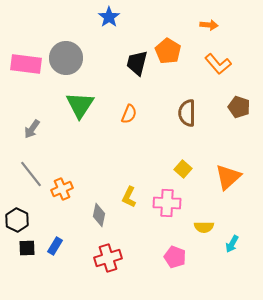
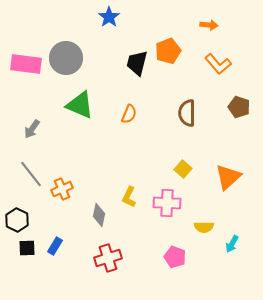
orange pentagon: rotated 20 degrees clockwise
green triangle: rotated 40 degrees counterclockwise
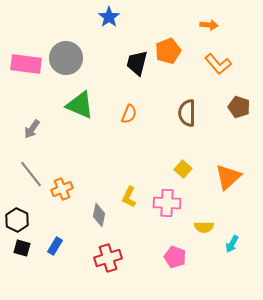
black square: moved 5 px left; rotated 18 degrees clockwise
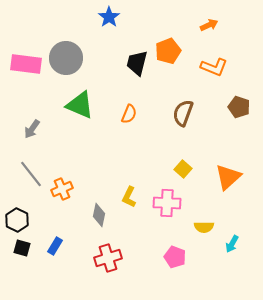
orange arrow: rotated 30 degrees counterclockwise
orange L-shape: moved 4 px left, 3 px down; rotated 28 degrees counterclockwise
brown semicircle: moved 4 px left; rotated 20 degrees clockwise
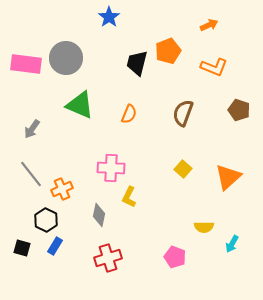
brown pentagon: moved 3 px down
pink cross: moved 56 px left, 35 px up
black hexagon: moved 29 px right
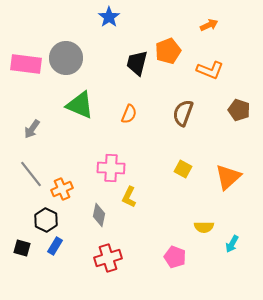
orange L-shape: moved 4 px left, 3 px down
yellow square: rotated 12 degrees counterclockwise
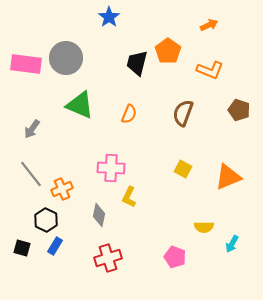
orange pentagon: rotated 15 degrees counterclockwise
orange triangle: rotated 20 degrees clockwise
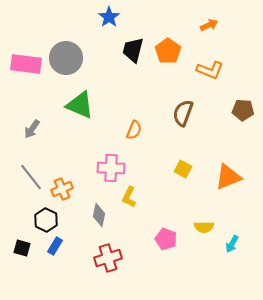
black trapezoid: moved 4 px left, 13 px up
brown pentagon: moved 4 px right; rotated 15 degrees counterclockwise
orange semicircle: moved 5 px right, 16 px down
gray line: moved 3 px down
pink pentagon: moved 9 px left, 18 px up
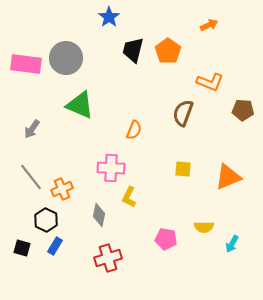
orange L-shape: moved 12 px down
yellow square: rotated 24 degrees counterclockwise
pink pentagon: rotated 10 degrees counterclockwise
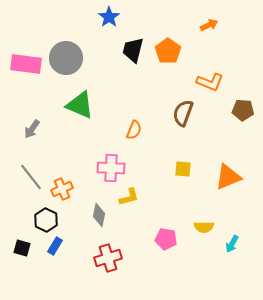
yellow L-shape: rotated 130 degrees counterclockwise
